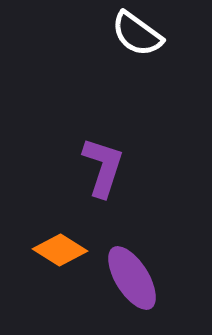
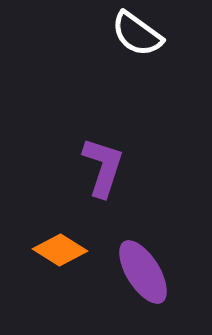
purple ellipse: moved 11 px right, 6 px up
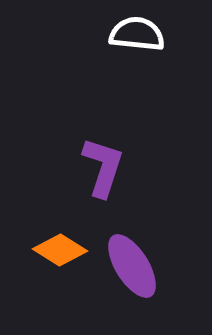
white semicircle: rotated 150 degrees clockwise
purple ellipse: moved 11 px left, 6 px up
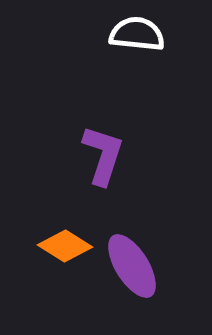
purple L-shape: moved 12 px up
orange diamond: moved 5 px right, 4 px up
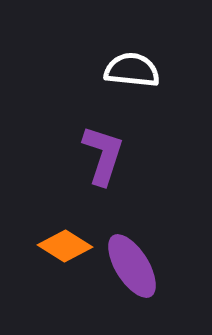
white semicircle: moved 5 px left, 36 px down
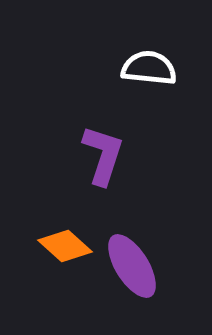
white semicircle: moved 17 px right, 2 px up
orange diamond: rotated 10 degrees clockwise
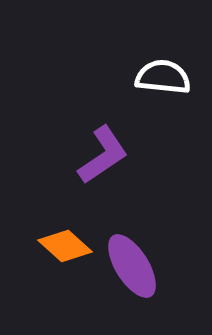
white semicircle: moved 14 px right, 9 px down
purple L-shape: rotated 38 degrees clockwise
